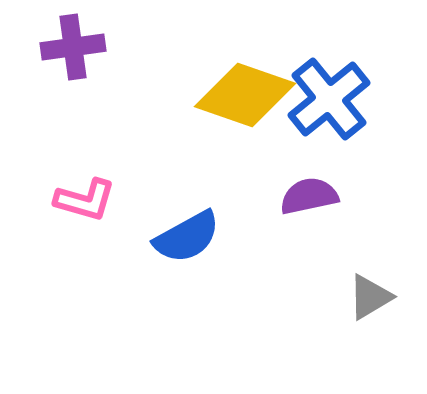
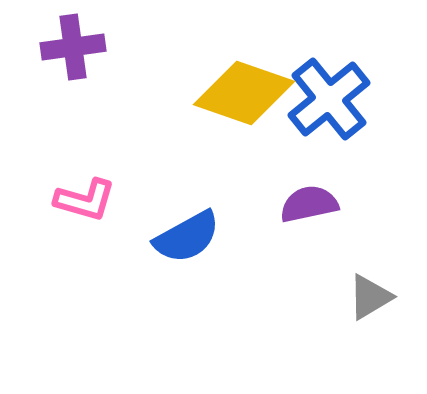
yellow diamond: moved 1 px left, 2 px up
purple semicircle: moved 8 px down
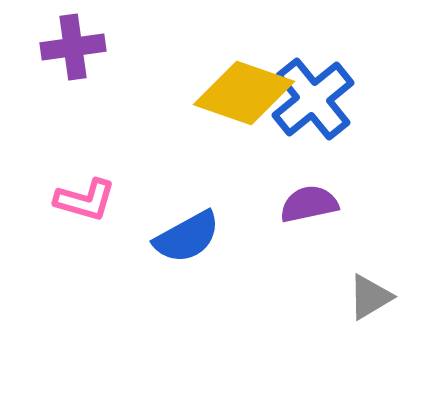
blue cross: moved 16 px left
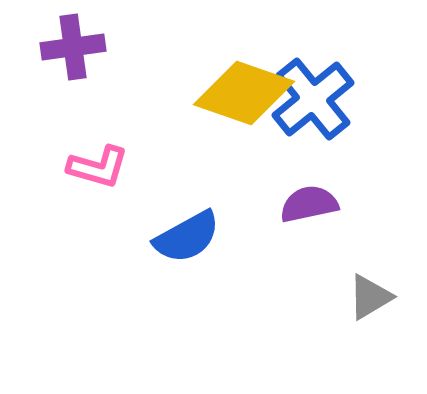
pink L-shape: moved 13 px right, 33 px up
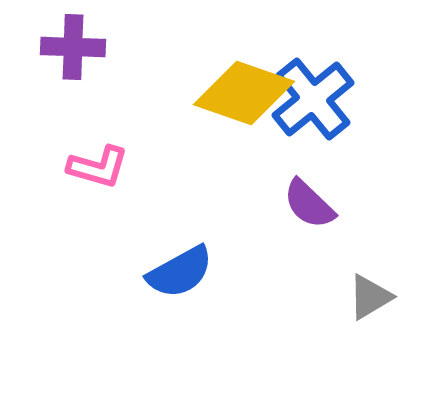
purple cross: rotated 10 degrees clockwise
purple semicircle: rotated 124 degrees counterclockwise
blue semicircle: moved 7 px left, 35 px down
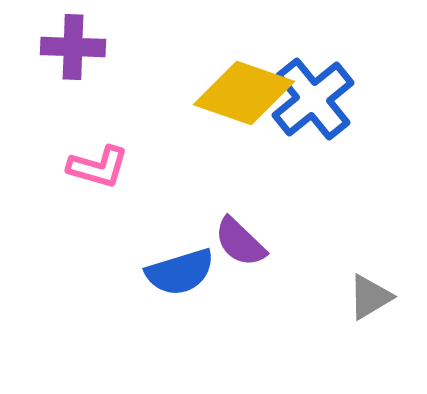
purple semicircle: moved 69 px left, 38 px down
blue semicircle: rotated 12 degrees clockwise
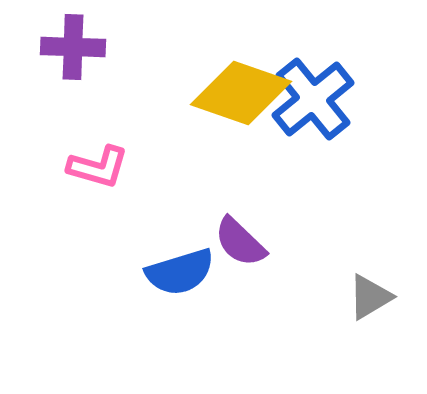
yellow diamond: moved 3 px left
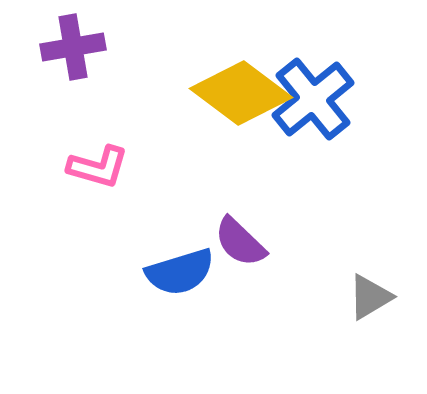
purple cross: rotated 12 degrees counterclockwise
yellow diamond: rotated 18 degrees clockwise
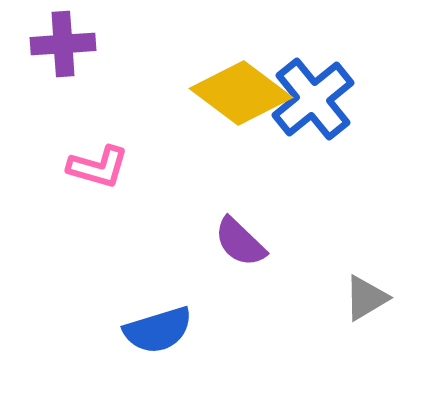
purple cross: moved 10 px left, 3 px up; rotated 6 degrees clockwise
blue semicircle: moved 22 px left, 58 px down
gray triangle: moved 4 px left, 1 px down
